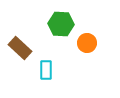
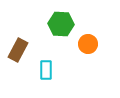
orange circle: moved 1 px right, 1 px down
brown rectangle: moved 2 px left, 2 px down; rotated 75 degrees clockwise
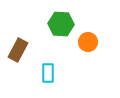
orange circle: moved 2 px up
cyan rectangle: moved 2 px right, 3 px down
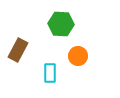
orange circle: moved 10 px left, 14 px down
cyan rectangle: moved 2 px right
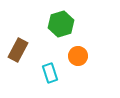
green hexagon: rotated 20 degrees counterclockwise
cyan rectangle: rotated 18 degrees counterclockwise
